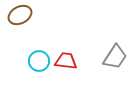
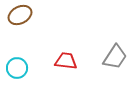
cyan circle: moved 22 px left, 7 px down
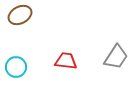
gray trapezoid: moved 1 px right
cyan circle: moved 1 px left, 1 px up
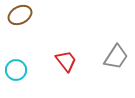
red trapezoid: rotated 45 degrees clockwise
cyan circle: moved 3 px down
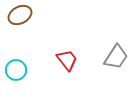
red trapezoid: moved 1 px right, 1 px up
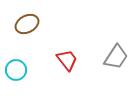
brown ellipse: moved 7 px right, 9 px down
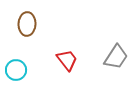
brown ellipse: rotated 60 degrees counterclockwise
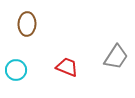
red trapezoid: moved 7 px down; rotated 30 degrees counterclockwise
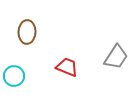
brown ellipse: moved 8 px down
cyan circle: moved 2 px left, 6 px down
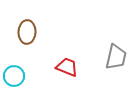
gray trapezoid: rotated 20 degrees counterclockwise
